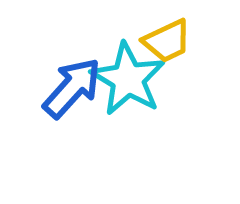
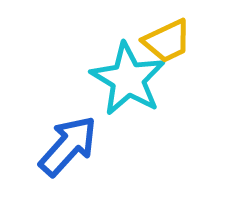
blue arrow: moved 4 px left, 58 px down
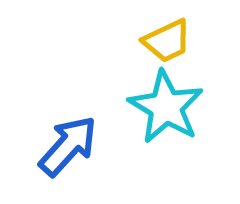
cyan star: moved 38 px right, 28 px down
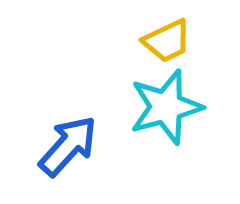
cyan star: rotated 26 degrees clockwise
